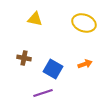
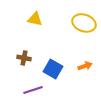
orange arrow: moved 2 px down
purple line: moved 10 px left, 3 px up
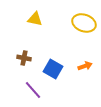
purple line: rotated 66 degrees clockwise
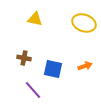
blue square: rotated 18 degrees counterclockwise
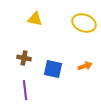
purple line: moved 8 px left; rotated 36 degrees clockwise
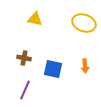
orange arrow: rotated 104 degrees clockwise
purple line: rotated 30 degrees clockwise
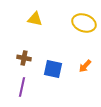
orange arrow: rotated 48 degrees clockwise
purple line: moved 3 px left, 3 px up; rotated 12 degrees counterclockwise
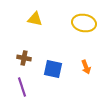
yellow ellipse: rotated 10 degrees counterclockwise
orange arrow: moved 1 px right, 1 px down; rotated 64 degrees counterclockwise
purple line: rotated 30 degrees counterclockwise
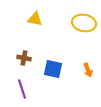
orange arrow: moved 2 px right, 3 px down
purple line: moved 2 px down
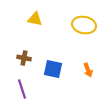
yellow ellipse: moved 2 px down
